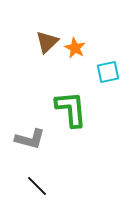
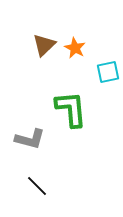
brown triangle: moved 3 px left, 3 px down
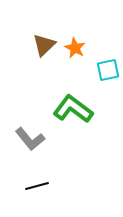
cyan square: moved 2 px up
green L-shape: moved 2 px right; rotated 48 degrees counterclockwise
gray L-shape: rotated 36 degrees clockwise
black line: rotated 60 degrees counterclockwise
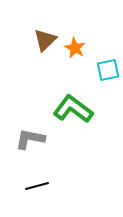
brown triangle: moved 1 px right, 5 px up
gray L-shape: rotated 140 degrees clockwise
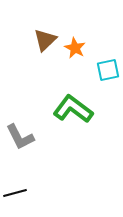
gray L-shape: moved 10 px left, 2 px up; rotated 128 degrees counterclockwise
black line: moved 22 px left, 7 px down
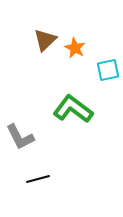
black line: moved 23 px right, 14 px up
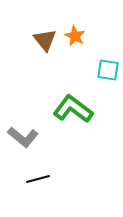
brown triangle: rotated 25 degrees counterclockwise
orange star: moved 12 px up
cyan square: rotated 20 degrees clockwise
gray L-shape: moved 3 px right; rotated 24 degrees counterclockwise
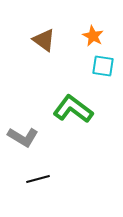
orange star: moved 18 px right
brown triangle: moved 1 px left; rotated 15 degrees counterclockwise
cyan square: moved 5 px left, 4 px up
gray L-shape: rotated 8 degrees counterclockwise
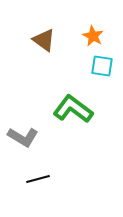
cyan square: moved 1 px left
